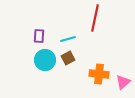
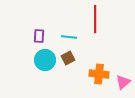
red line: moved 1 px down; rotated 12 degrees counterclockwise
cyan line: moved 1 px right, 2 px up; rotated 21 degrees clockwise
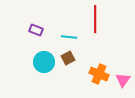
purple rectangle: moved 3 px left, 6 px up; rotated 72 degrees counterclockwise
cyan circle: moved 1 px left, 2 px down
orange cross: rotated 18 degrees clockwise
pink triangle: moved 2 px up; rotated 14 degrees counterclockwise
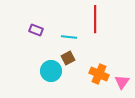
cyan circle: moved 7 px right, 9 px down
pink triangle: moved 1 px left, 2 px down
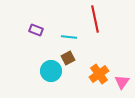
red line: rotated 12 degrees counterclockwise
orange cross: rotated 30 degrees clockwise
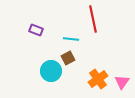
red line: moved 2 px left
cyan line: moved 2 px right, 2 px down
orange cross: moved 1 px left, 5 px down
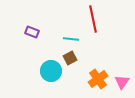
purple rectangle: moved 4 px left, 2 px down
brown square: moved 2 px right
